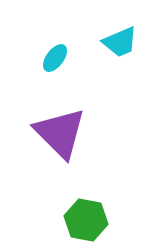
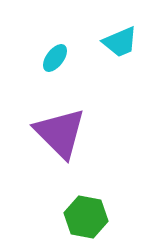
green hexagon: moved 3 px up
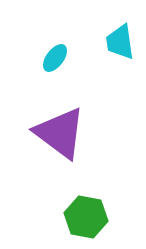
cyan trapezoid: rotated 105 degrees clockwise
purple triangle: rotated 8 degrees counterclockwise
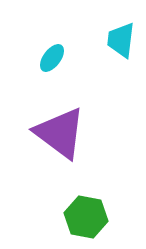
cyan trapezoid: moved 1 px right, 2 px up; rotated 15 degrees clockwise
cyan ellipse: moved 3 px left
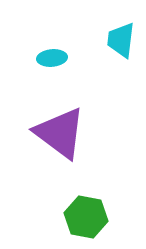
cyan ellipse: rotated 48 degrees clockwise
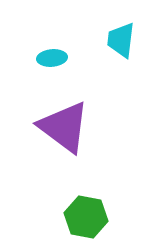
purple triangle: moved 4 px right, 6 px up
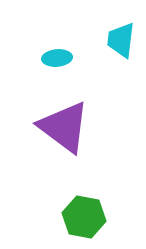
cyan ellipse: moved 5 px right
green hexagon: moved 2 px left
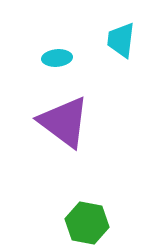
purple triangle: moved 5 px up
green hexagon: moved 3 px right, 6 px down
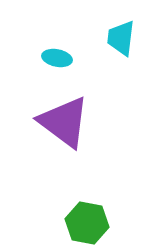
cyan trapezoid: moved 2 px up
cyan ellipse: rotated 16 degrees clockwise
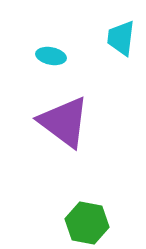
cyan ellipse: moved 6 px left, 2 px up
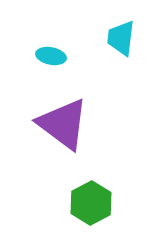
purple triangle: moved 1 px left, 2 px down
green hexagon: moved 4 px right, 20 px up; rotated 21 degrees clockwise
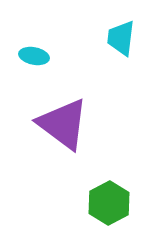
cyan ellipse: moved 17 px left
green hexagon: moved 18 px right
